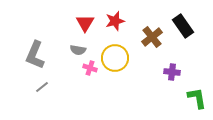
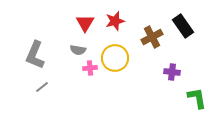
brown cross: rotated 10 degrees clockwise
pink cross: rotated 24 degrees counterclockwise
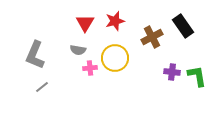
green L-shape: moved 22 px up
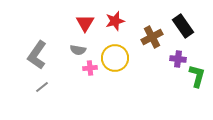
gray L-shape: moved 2 px right; rotated 12 degrees clockwise
purple cross: moved 6 px right, 13 px up
green L-shape: rotated 25 degrees clockwise
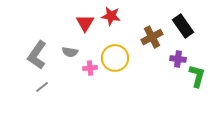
red star: moved 4 px left, 5 px up; rotated 24 degrees clockwise
gray semicircle: moved 8 px left, 2 px down
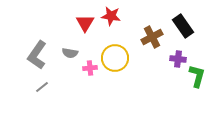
gray semicircle: moved 1 px down
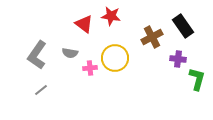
red triangle: moved 1 px left, 1 px down; rotated 24 degrees counterclockwise
green L-shape: moved 3 px down
gray line: moved 1 px left, 3 px down
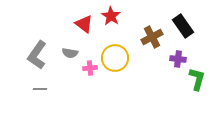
red star: rotated 24 degrees clockwise
gray line: moved 1 px left, 1 px up; rotated 40 degrees clockwise
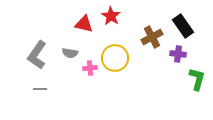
red triangle: rotated 24 degrees counterclockwise
purple cross: moved 5 px up
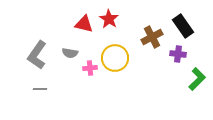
red star: moved 2 px left, 3 px down
green L-shape: rotated 30 degrees clockwise
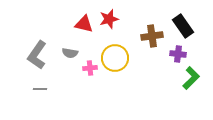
red star: rotated 24 degrees clockwise
brown cross: moved 1 px up; rotated 20 degrees clockwise
green L-shape: moved 6 px left, 1 px up
